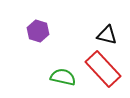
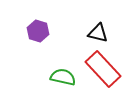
black triangle: moved 9 px left, 2 px up
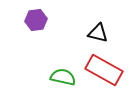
purple hexagon: moved 2 px left, 11 px up; rotated 25 degrees counterclockwise
red rectangle: moved 1 px right, 1 px down; rotated 18 degrees counterclockwise
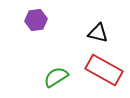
green semicircle: moved 7 px left; rotated 45 degrees counterclockwise
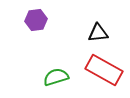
black triangle: rotated 20 degrees counterclockwise
green semicircle: rotated 15 degrees clockwise
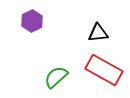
purple hexagon: moved 4 px left, 1 px down; rotated 20 degrees counterclockwise
green semicircle: rotated 25 degrees counterclockwise
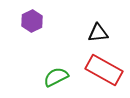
green semicircle: rotated 15 degrees clockwise
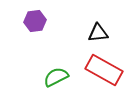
purple hexagon: moved 3 px right; rotated 20 degrees clockwise
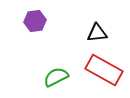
black triangle: moved 1 px left
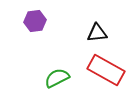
red rectangle: moved 2 px right
green semicircle: moved 1 px right, 1 px down
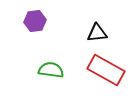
green semicircle: moved 6 px left, 8 px up; rotated 35 degrees clockwise
